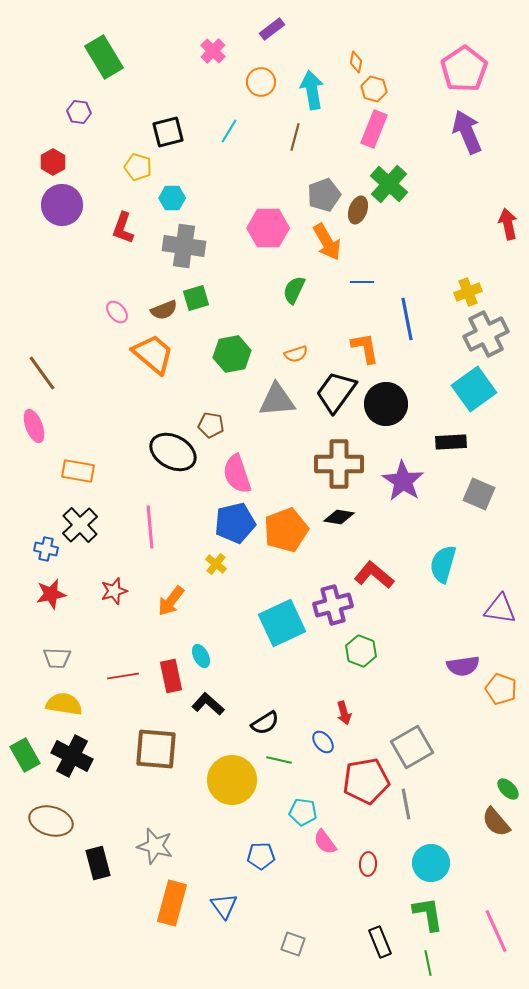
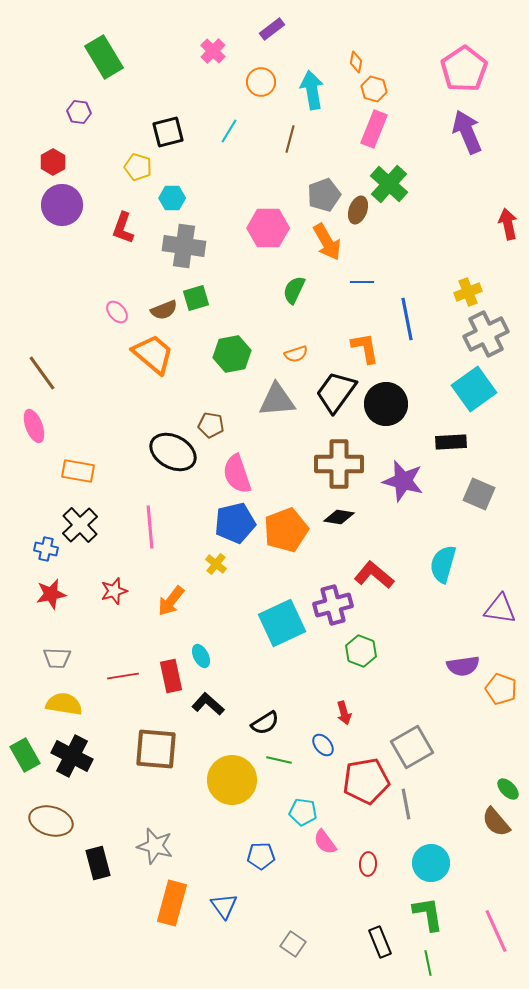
brown line at (295, 137): moved 5 px left, 2 px down
purple star at (403, 481): rotated 18 degrees counterclockwise
blue ellipse at (323, 742): moved 3 px down
gray square at (293, 944): rotated 15 degrees clockwise
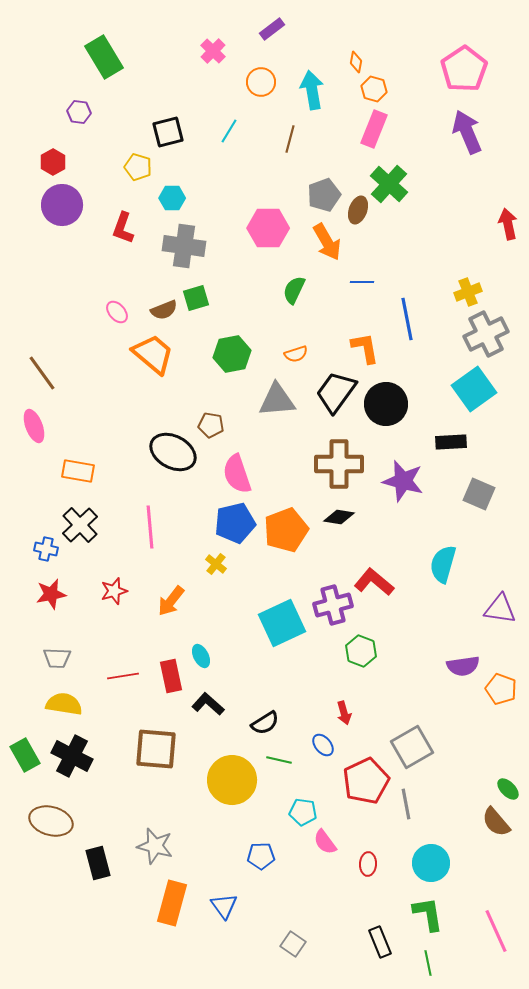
red L-shape at (374, 575): moved 7 px down
red pentagon at (366, 781): rotated 15 degrees counterclockwise
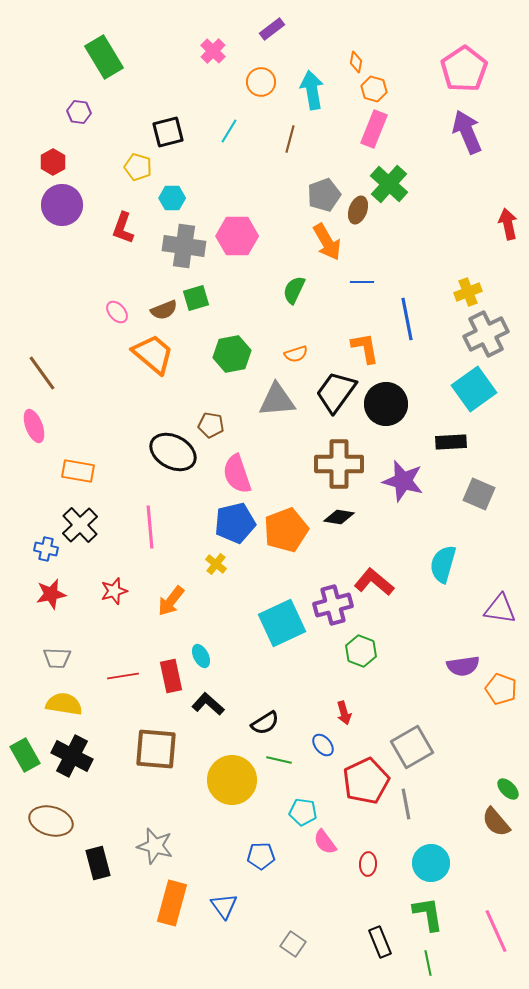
pink hexagon at (268, 228): moved 31 px left, 8 px down
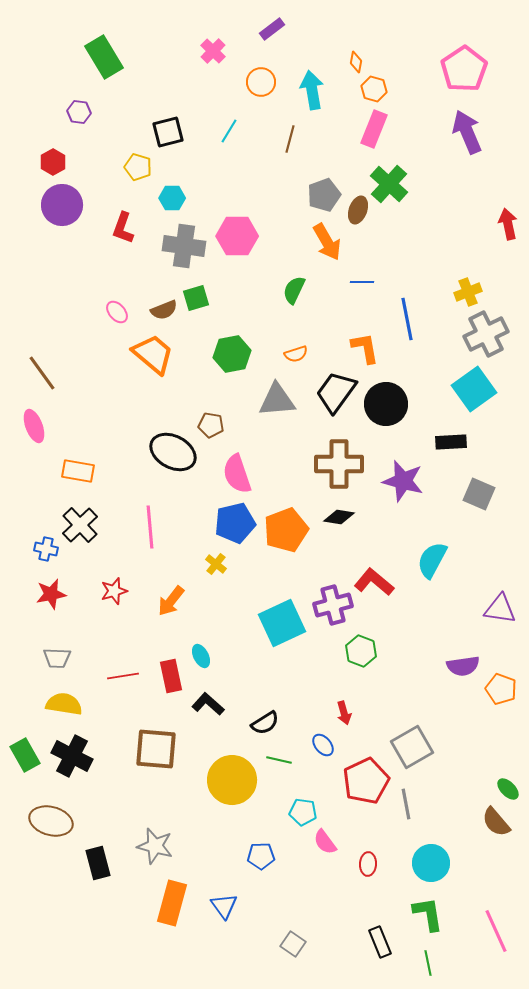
cyan semicircle at (443, 564): moved 11 px left, 4 px up; rotated 12 degrees clockwise
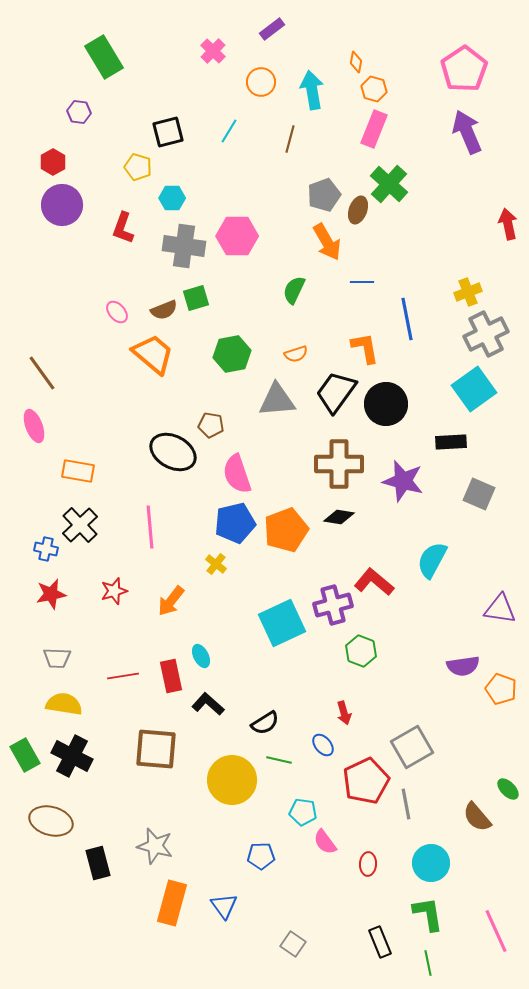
brown semicircle at (496, 822): moved 19 px left, 5 px up
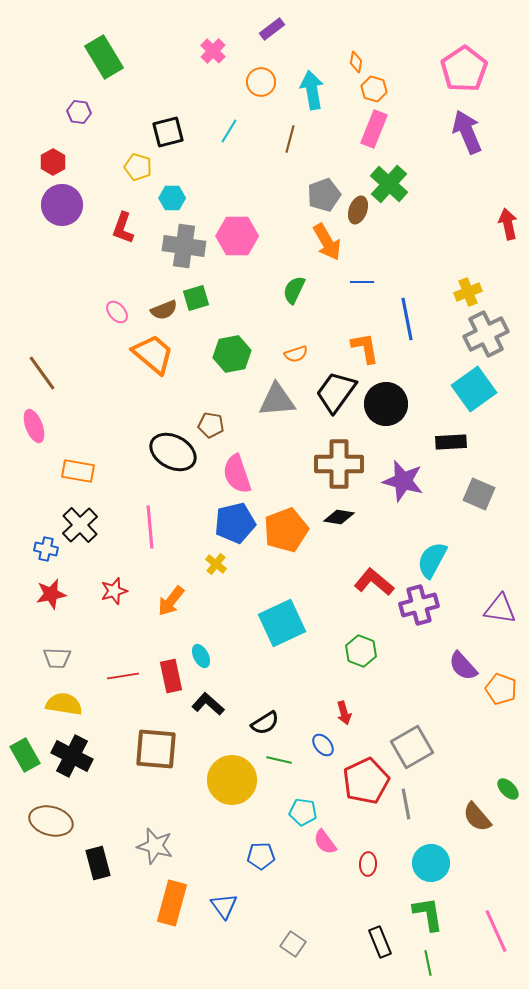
purple cross at (333, 605): moved 86 px right
purple semicircle at (463, 666): rotated 56 degrees clockwise
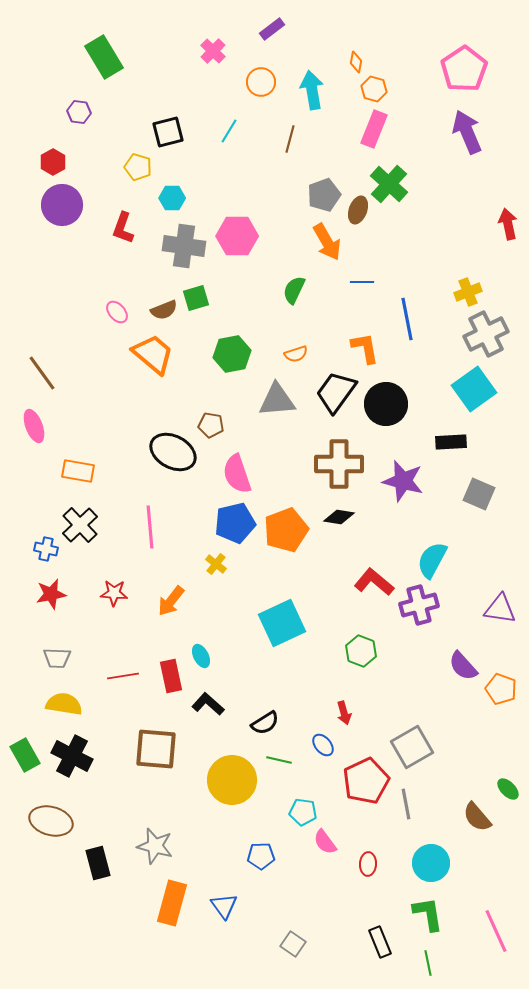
red star at (114, 591): moved 2 px down; rotated 20 degrees clockwise
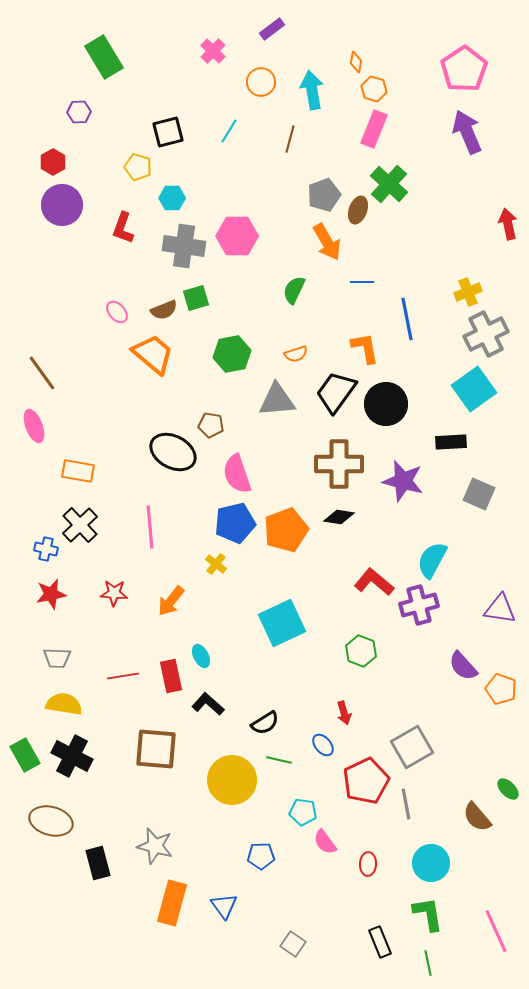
purple hexagon at (79, 112): rotated 10 degrees counterclockwise
